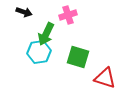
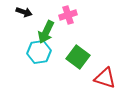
green arrow: moved 2 px up
green square: rotated 20 degrees clockwise
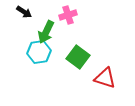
black arrow: rotated 14 degrees clockwise
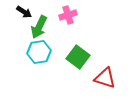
green arrow: moved 7 px left, 5 px up
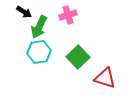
green square: rotated 10 degrees clockwise
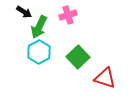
cyan hexagon: rotated 20 degrees counterclockwise
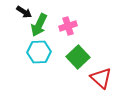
pink cross: moved 11 px down
green arrow: moved 2 px up
cyan hexagon: rotated 25 degrees clockwise
red triangle: moved 4 px left; rotated 25 degrees clockwise
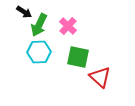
pink cross: rotated 30 degrees counterclockwise
green square: rotated 35 degrees counterclockwise
red triangle: moved 1 px left, 1 px up
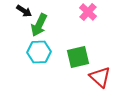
black arrow: moved 1 px up
pink cross: moved 20 px right, 14 px up
green square: rotated 25 degrees counterclockwise
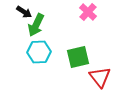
black arrow: moved 1 px down
green arrow: moved 3 px left
red triangle: rotated 10 degrees clockwise
